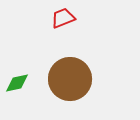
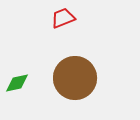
brown circle: moved 5 px right, 1 px up
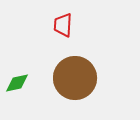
red trapezoid: moved 7 px down; rotated 65 degrees counterclockwise
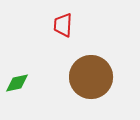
brown circle: moved 16 px right, 1 px up
